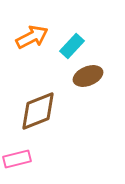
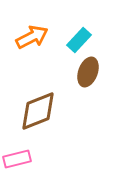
cyan rectangle: moved 7 px right, 6 px up
brown ellipse: moved 4 px up; rotated 48 degrees counterclockwise
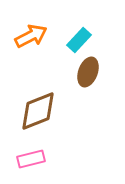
orange arrow: moved 1 px left, 1 px up
pink rectangle: moved 14 px right
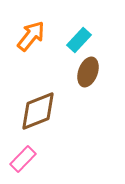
orange arrow: rotated 24 degrees counterclockwise
pink rectangle: moved 8 px left; rotated 32 degrees counterclockwise
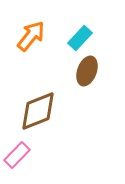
cyan rectangle: moved 1 px right, 2 px up
brown ellipse: moved 1 px left, 1 px up
pink rectangle: moved 6 px left, 4 px up
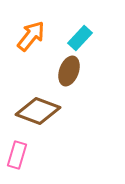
brown ellipse: moved 18 px left
brown diamond: rotated 42 degrees clockwise
pink rectangle: rotated 28 degrees counterclockwise
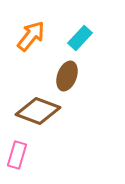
brown ellipse: moved 2 px left, 5 px down
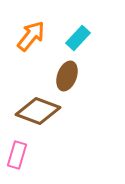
cyan rectangle: moved 2 px left
